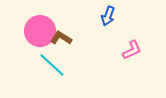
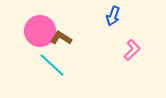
blue arrow: moved 5 px right
pink L-shape: rotated 20 degrees counterclockwise
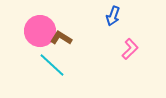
pink L-shape: moved 2 px left, 1 px up
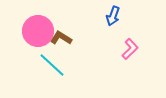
pink circle: moved 2 px left
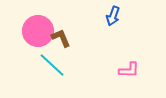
brown L-shape: rotated 35 degrees clockwise
pink L-shape: moved 1 px left, 21 px down; rotated 45 degrees clockwise
